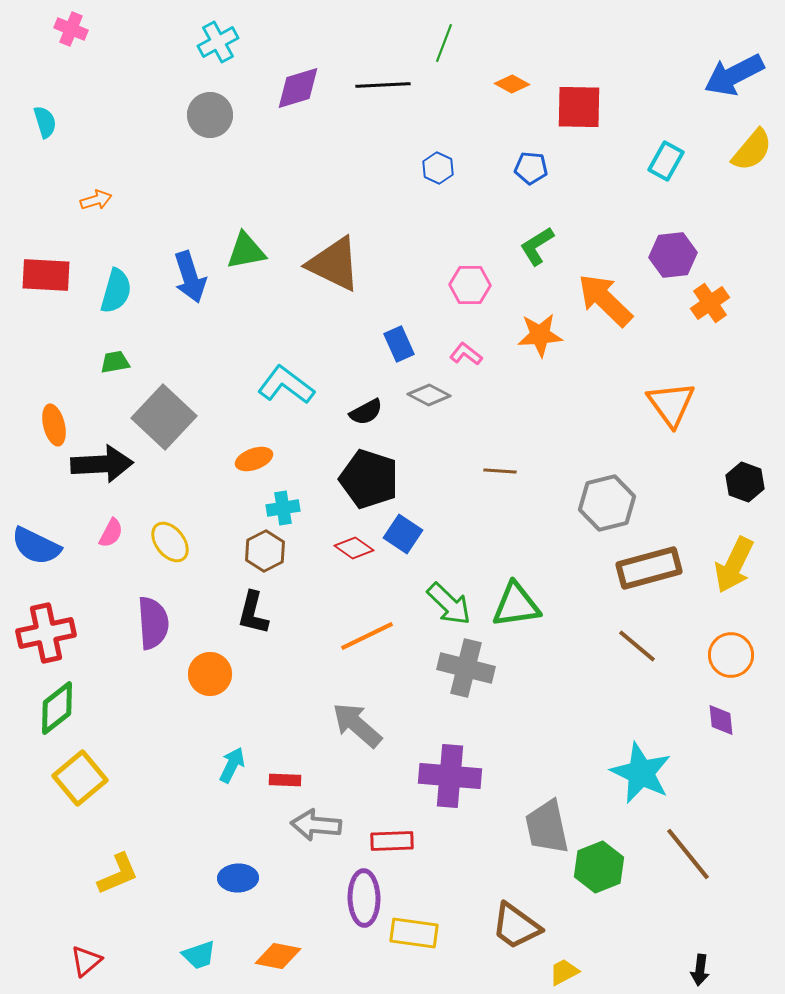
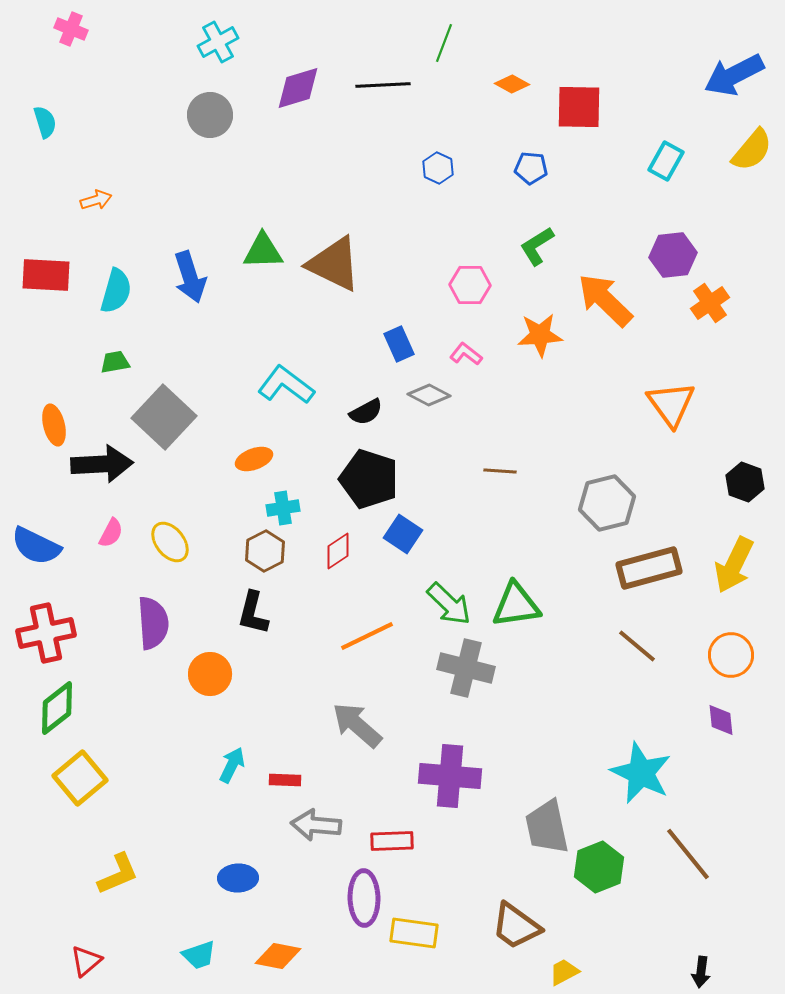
green triangle at (246, 251): moved 17 px right; rotated 9 degrees clockwise
red diamond at (354, 548): moved 16 px left, 3 px down; rotated 69 degrees counterclockwise
black arrow at (700, 970): moved 1 px right, 2 px down
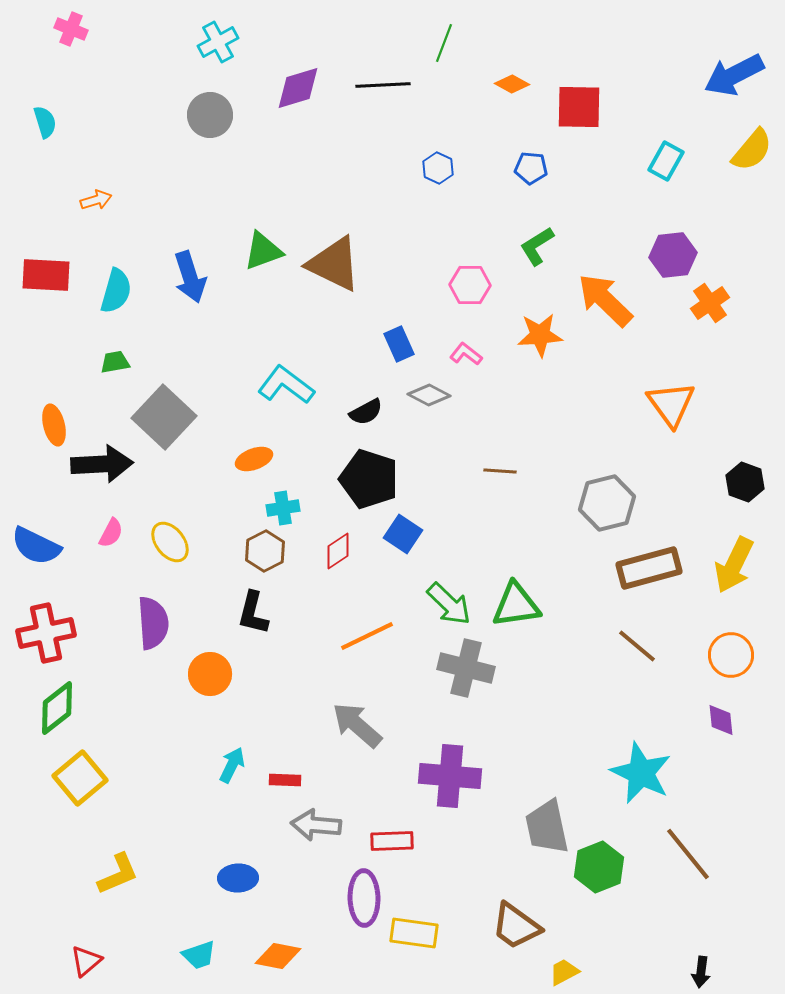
green triangle at (263, 251): rotated 18 degrees counterclockwise
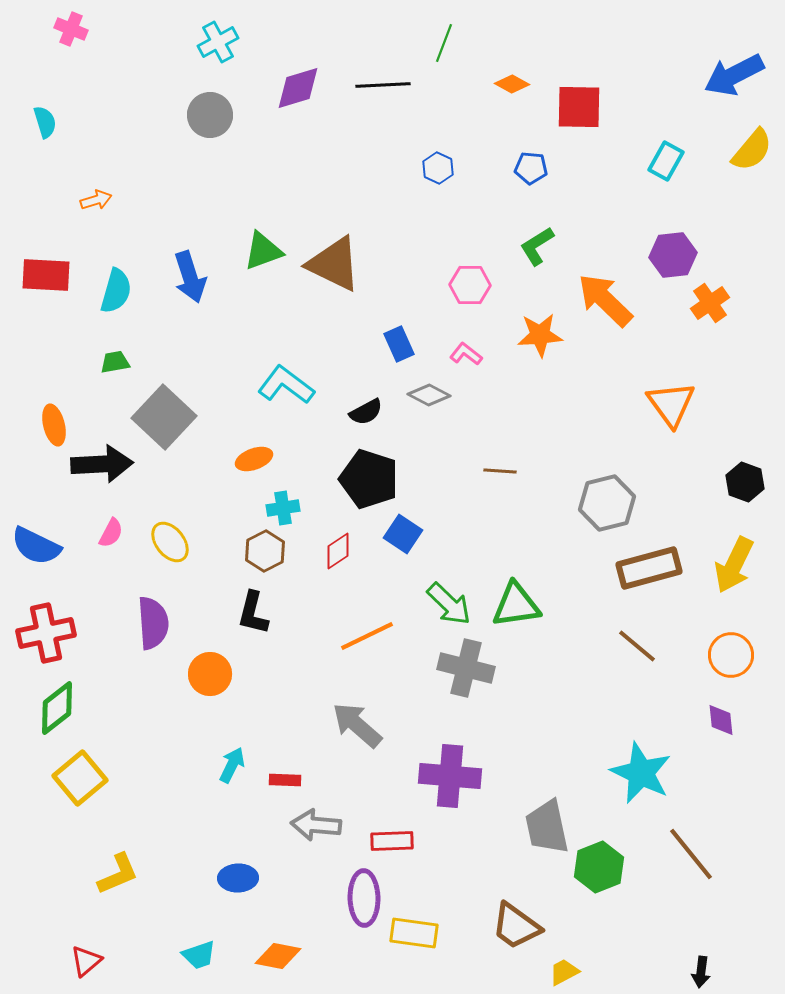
brown line at (688, 854): moved 3 px right
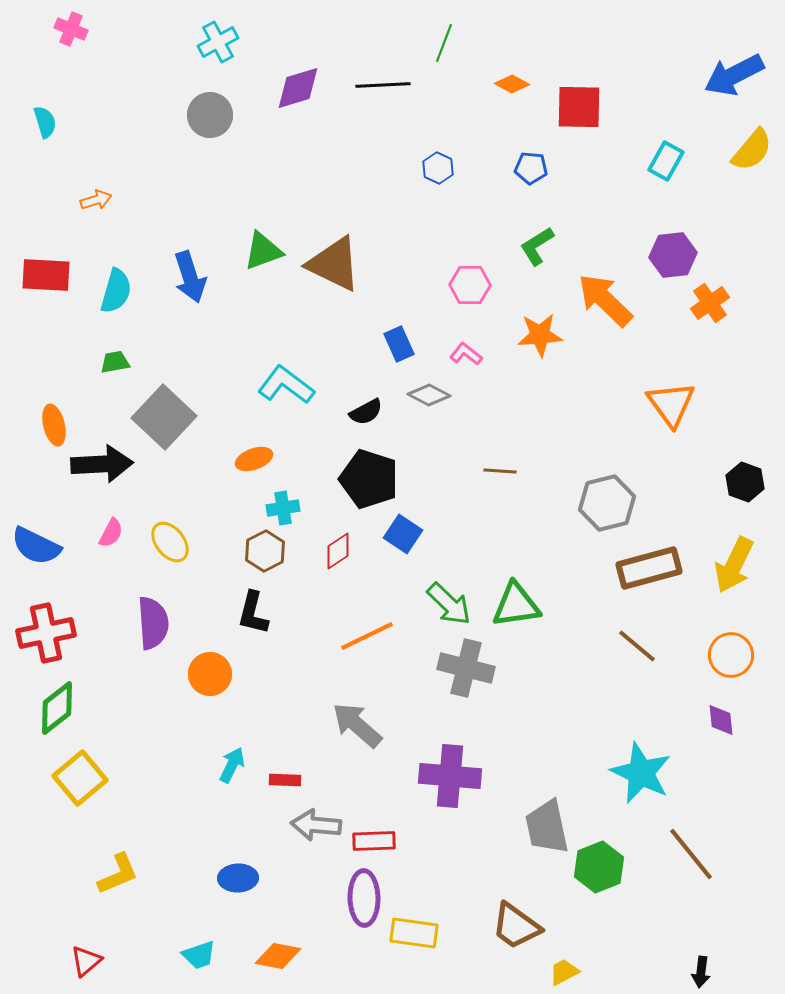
red rectangle at (392, 841): moved 18 px left
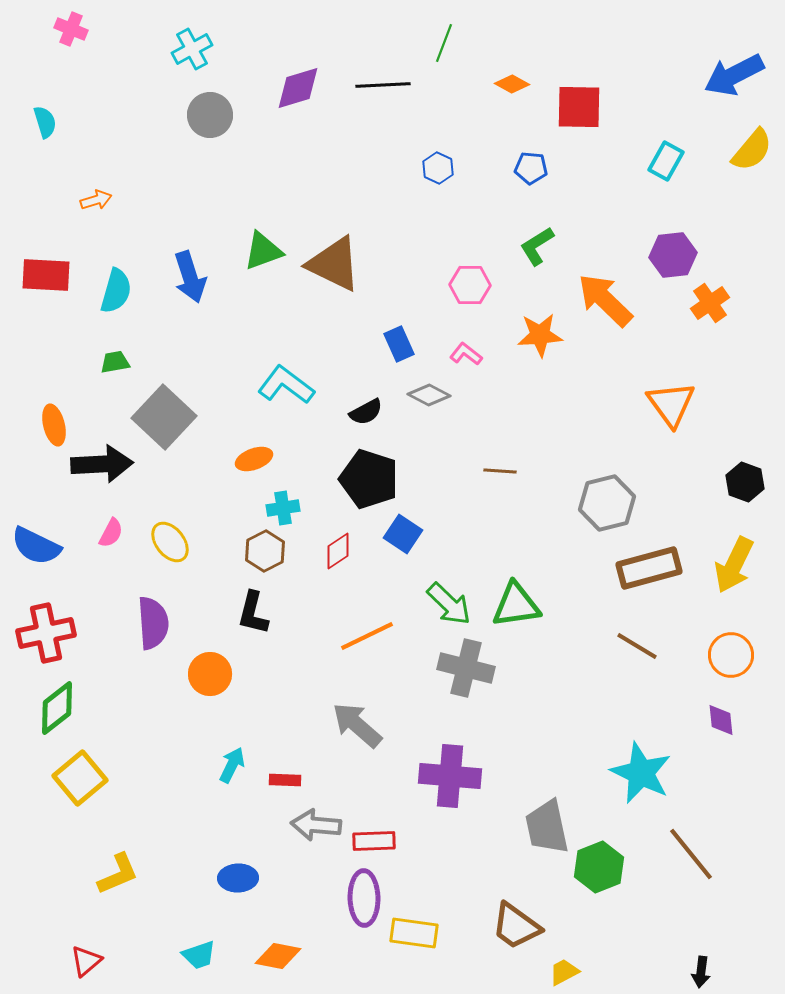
cyan cross at (218, 42): moved 26 px left, 7 px down
brown line at (637, 646): rotated 9 degrees counterclockwise
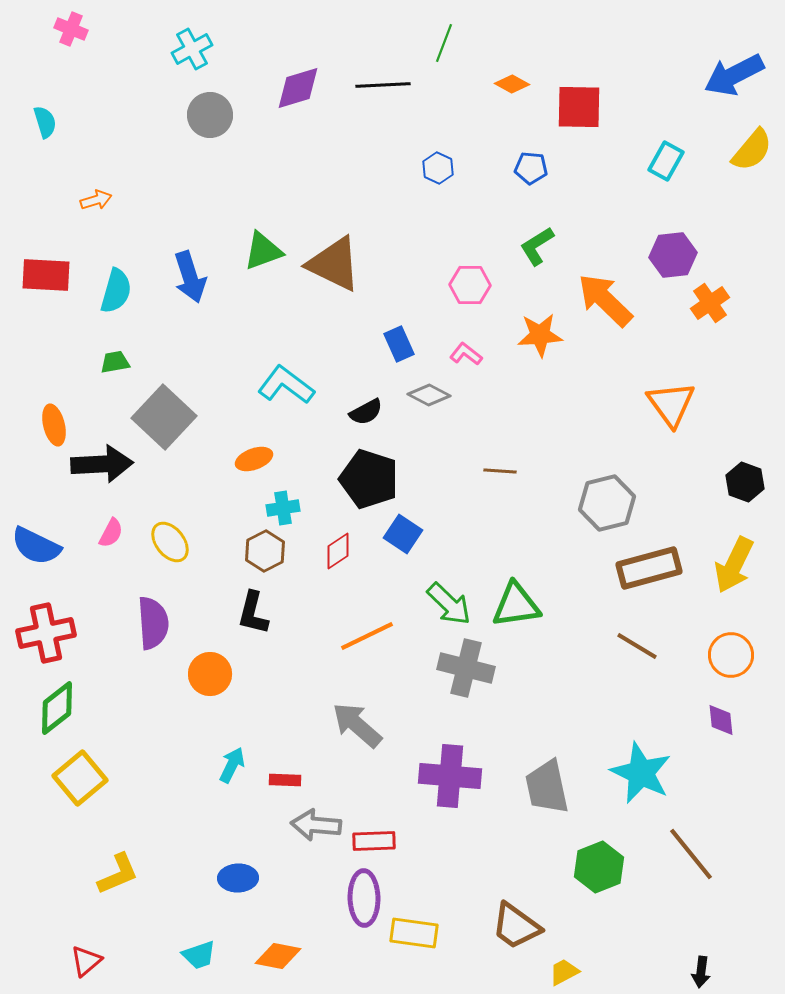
gray trapezoid at (547, 827): moved 40 px up
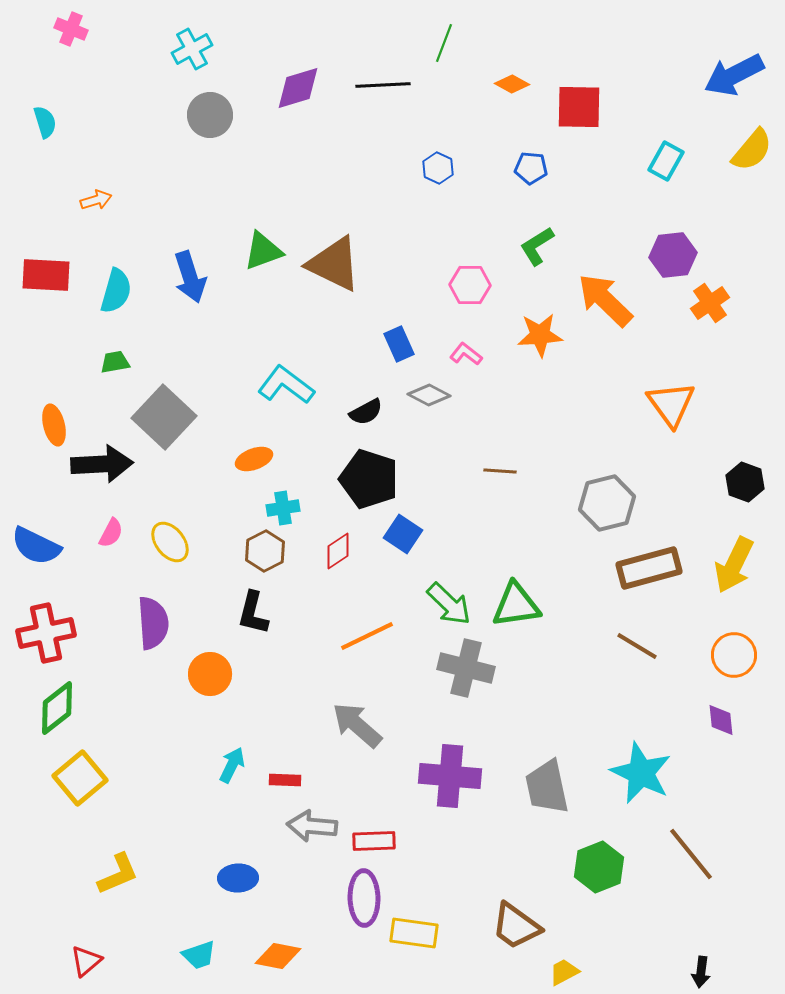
orange circle at (731, 655): moved 3 px right
gray arrow at (316, 825): moved 4 px left, 1 px down
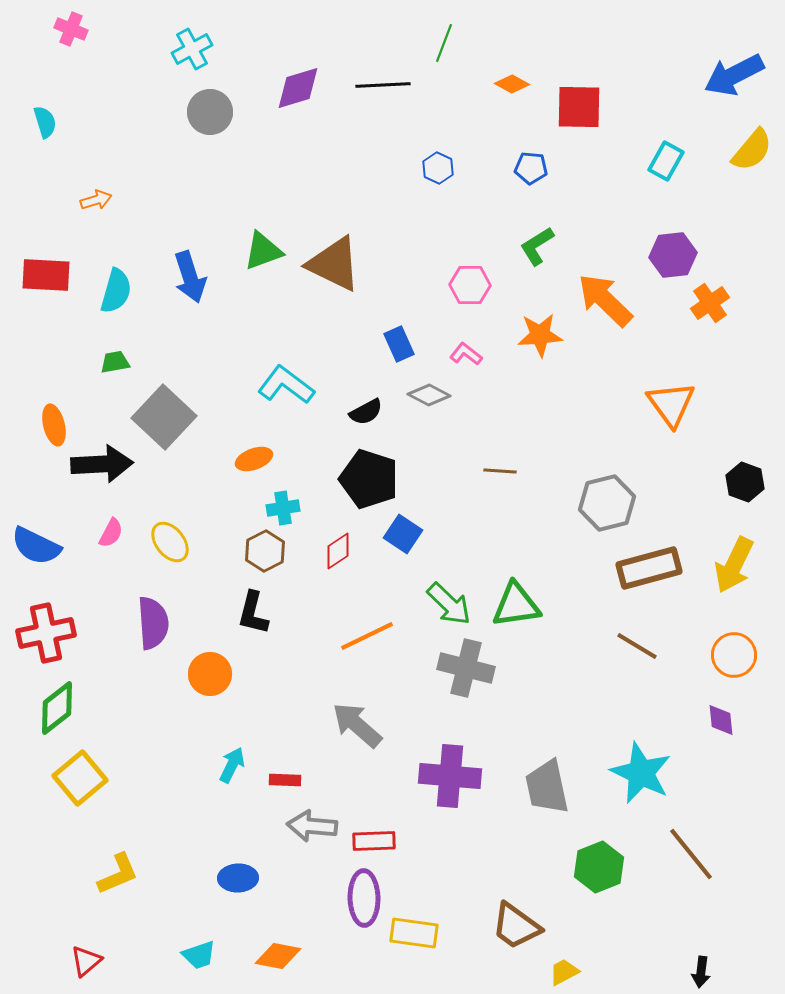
gray circle at (210, 115): moved 3 px up
